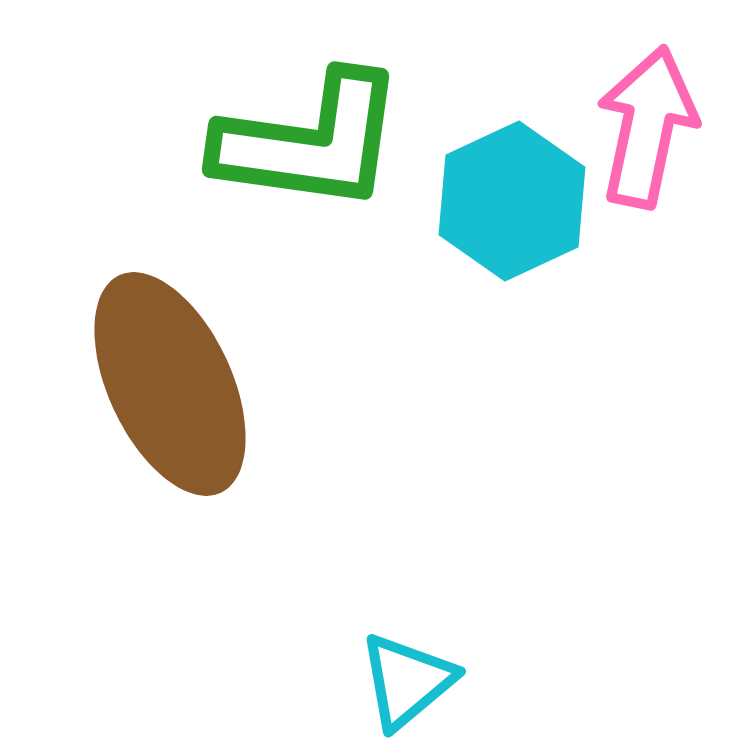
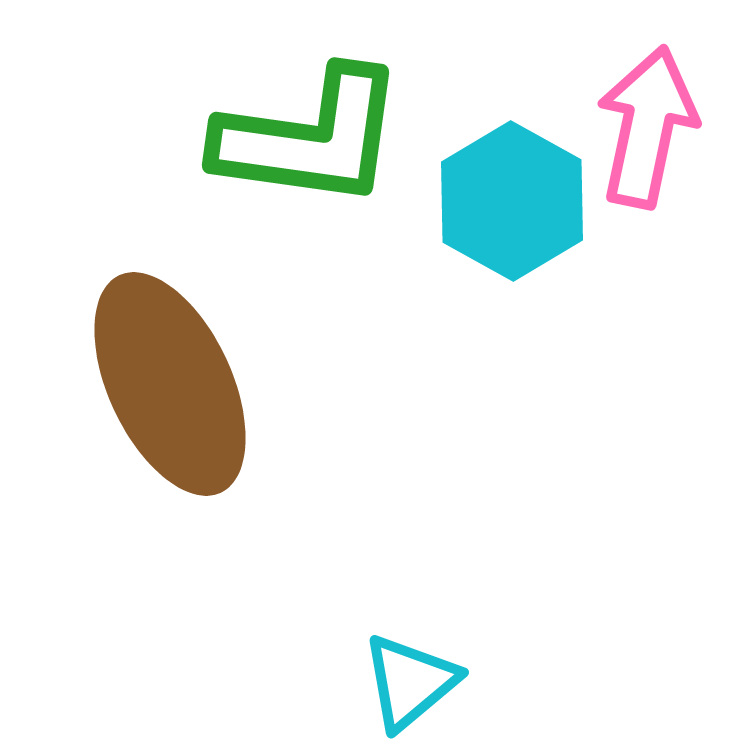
green L-shape: moved 4 px up
cyan hexagon: rotated 6 degrees counterclockwise
cyan triangle: moved 3 px right, 1 px down
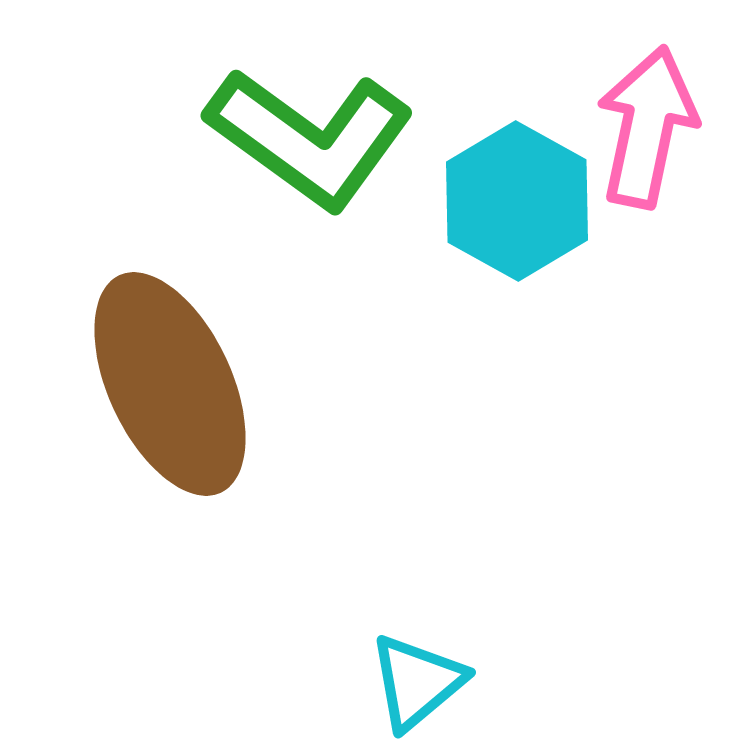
green L-shape: rotated 28 degrees clockwise
cyan hexagon: moved 5 px right
cyan triangle: moved 7 px right
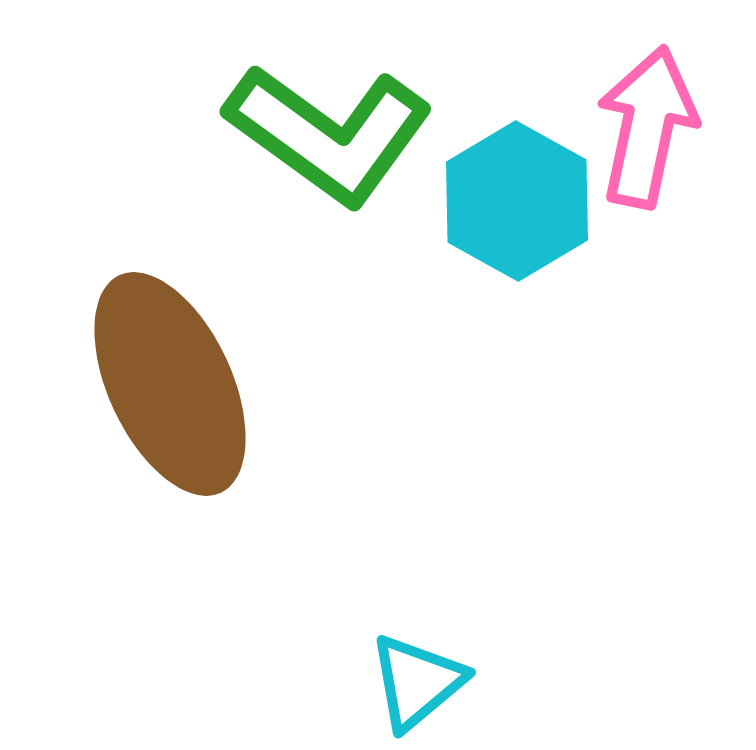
green L-shape: moved 19 px right, 4 px up
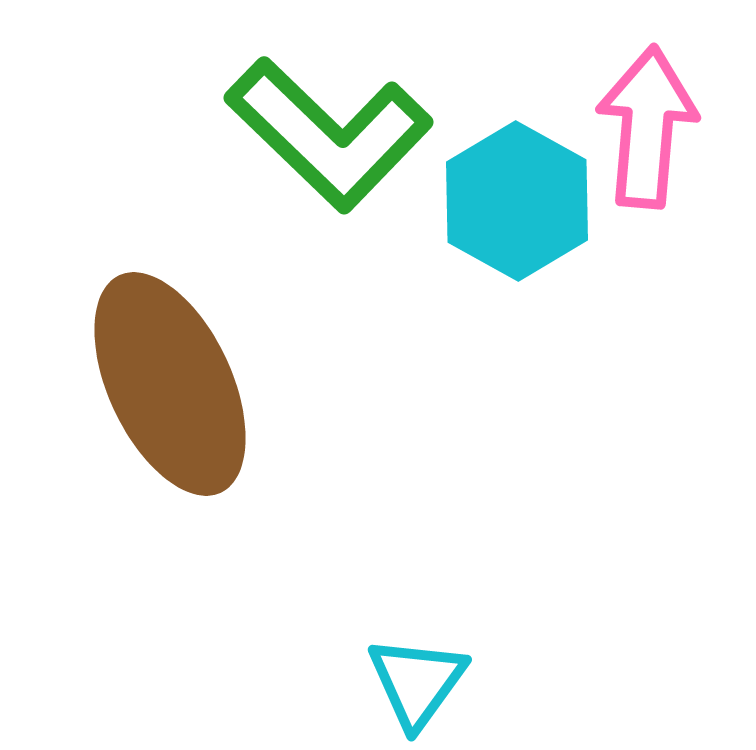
pink arrow: rotated 7 degrees counterclockwise
green L-shape: rotated 8 degrees clockwise
cyan triangle: rotated 14 degrees counterclockwise
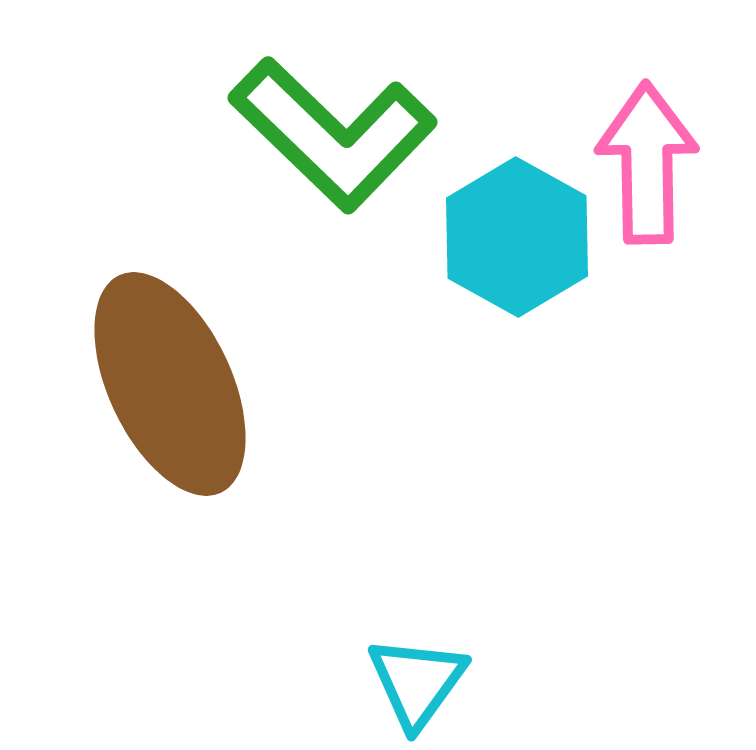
pink arrow: moved 36 px down; rotated 6 degrees counterclockwise
green L-shape: moved 4 px right
cyan hexagon: moved 36 px down
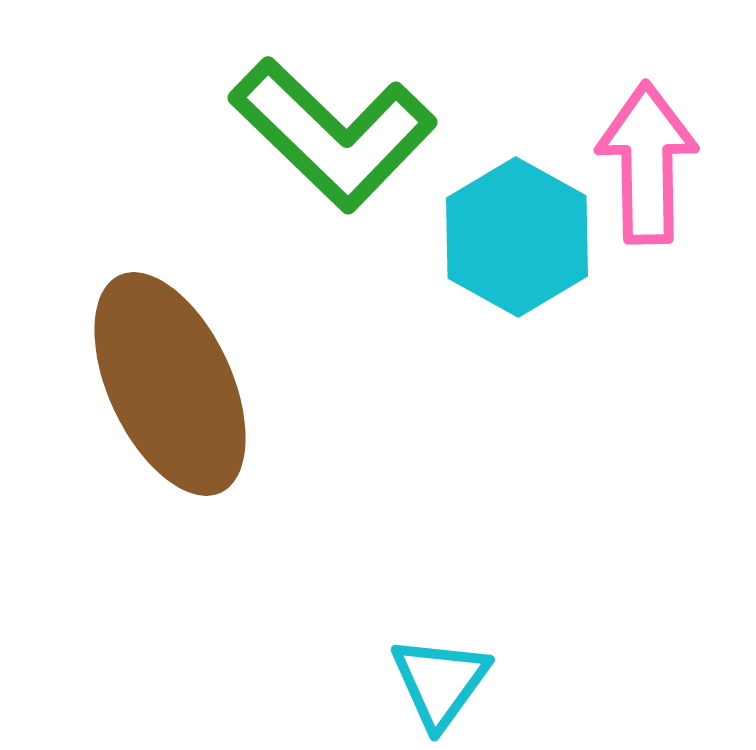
cyan triangle: moved 23 px right
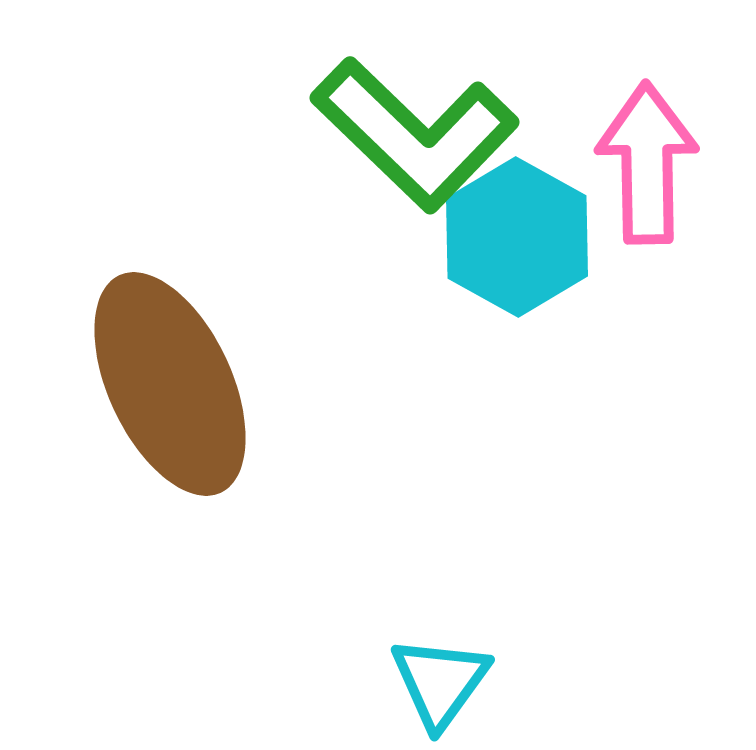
green L-shape: moved 82 px right
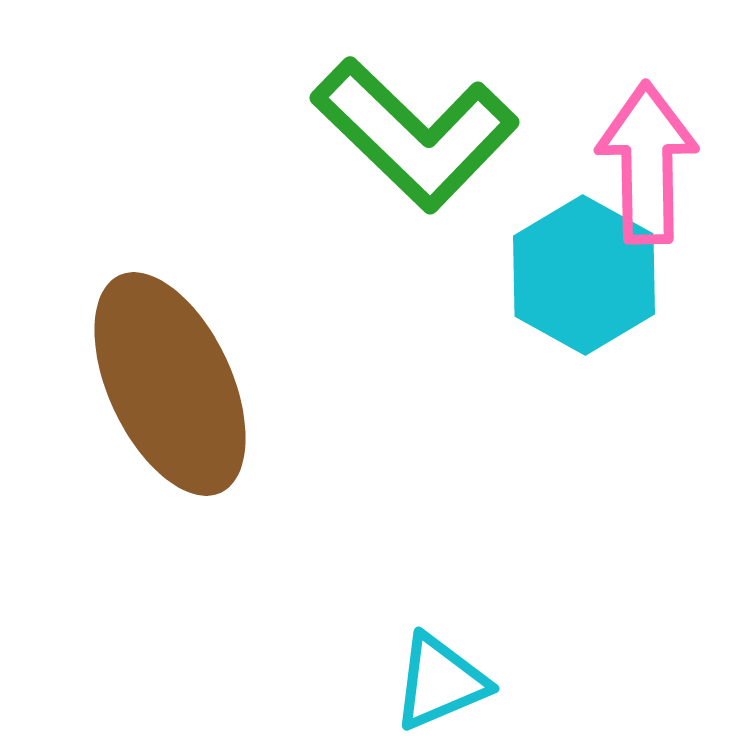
cyan hexagon: moved 67 px right, 38 px down
cyan triangle: rotated 31 degrees clockwise
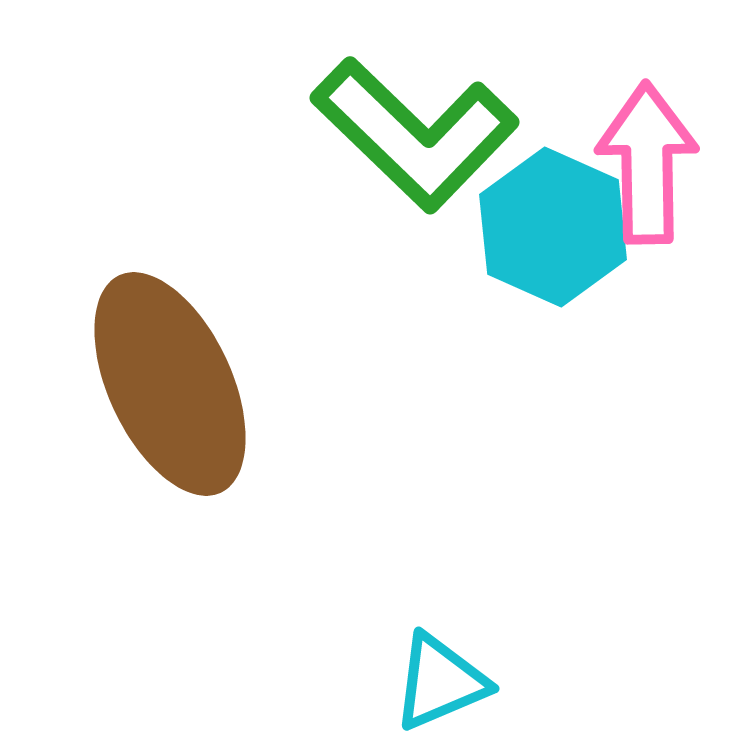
cyan hexagon: moved 31 px left, 48 px up; rotated 5 degrees counterclockwise
